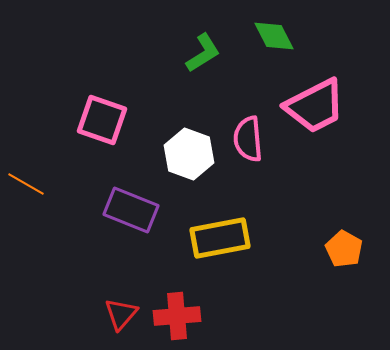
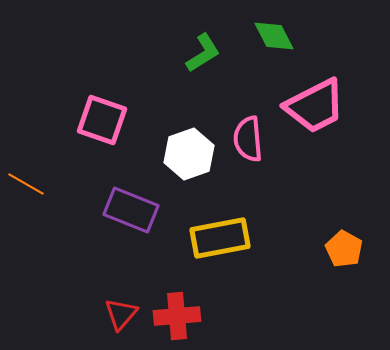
white hexagon: rotated 21 degrees clockwise
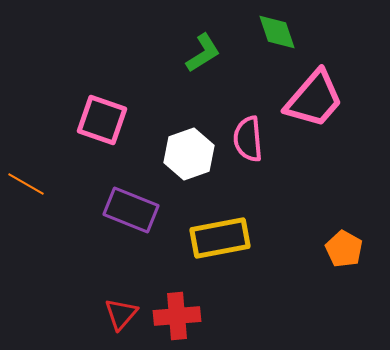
green diamond: moved 3 px right, 4 px up; rotated 9 degrees clockwise
pink trapezoid: moved 1 px left, 7 px up; rotated 22 degrees counterclockwise
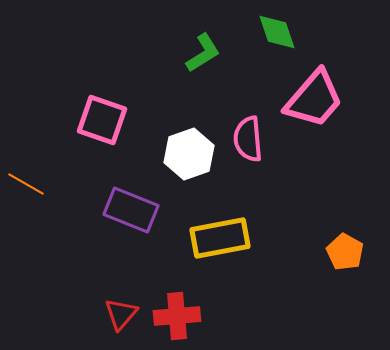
orange pentagon: moved 1 px right, 3 px down
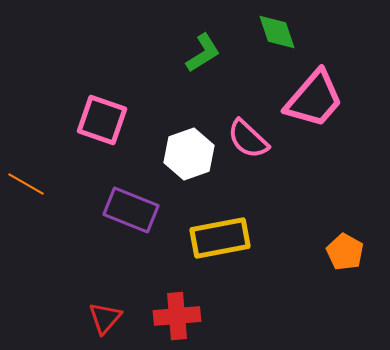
pink semicircle: rotated 42 degrees counterclockwise
red triangle: moved 16 px left, 4 px down
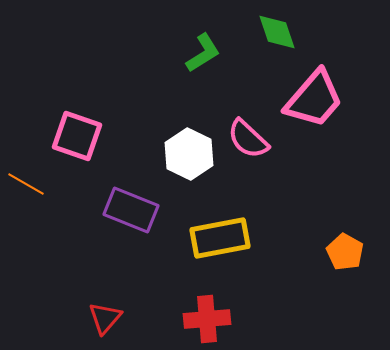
pink square: moved 25 px left, 16 px down
white hexagon: rotated 15 degrees counterclockwise
red cross: moved 30 px right, 3 px down
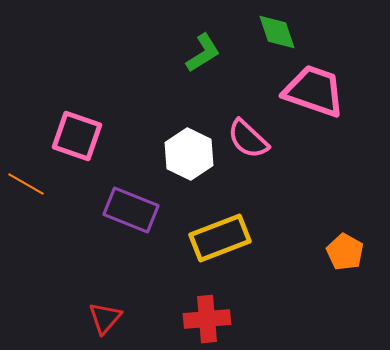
pink trapezoid: moved 8 px up; rotated 112 degrees counterclockwise
yellow rectangle: rotated 10 degrees counterclockwise
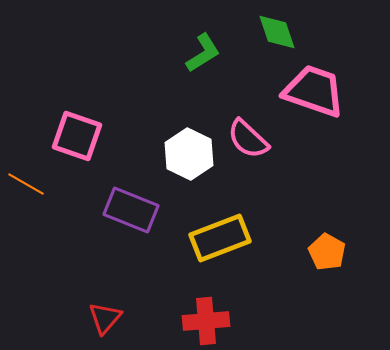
orange pentagon: moved 18 px left
red cross: moved 1 px left, 2 px down
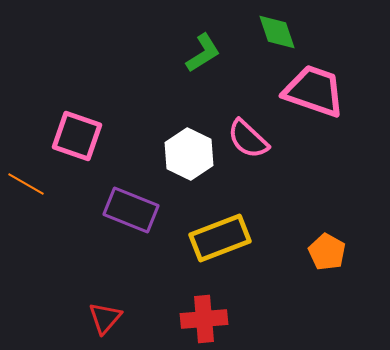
red cross: moved 2 px left, 2 px up
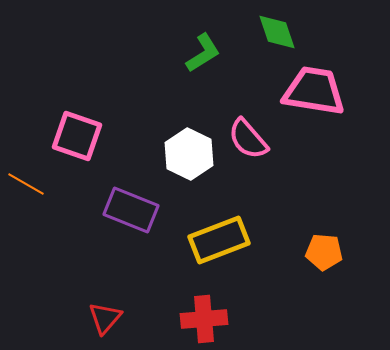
pink trapezoid: rotated 10 degrees counterclockwise
pink semicircle: rotated 6 degrees clockwise
yellow rectangle: moved 1 px left, 2 px down
orange pentagon: moved 3 px left; rotated 24 degrees counterclockwise
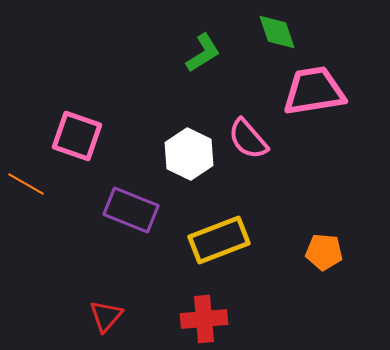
pink trapezoid: rotated 18 degrees counterclockwise
red triangle: moved 1 px right, 2 px up
